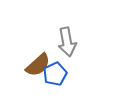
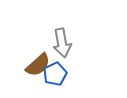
gray arrow: moved 5 px left, 1 px down
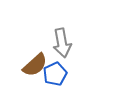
brown semicircle: moved 3 px left
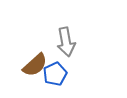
gray arrow: moved 4 px right, 1 px up
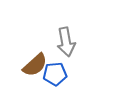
blue pentagon: rotated 20 degrees clockwise
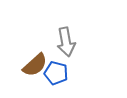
blue pentagon: moved 1 px right, 1 px up; rotated 20 degrees clockwise
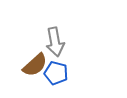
gray arrow: moved 11 px left
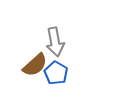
blue pentagon: rotated 15 degrees clockwise
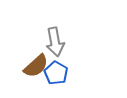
brown semicircle: moved 1 px right, 1 px down
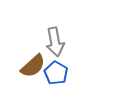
brown semicircle: moved 3 px left
